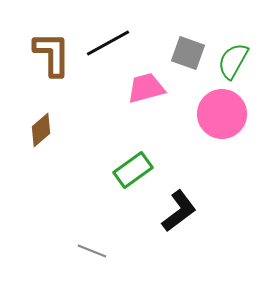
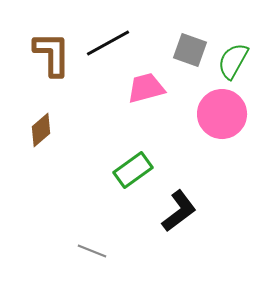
gray square: moved 2 px right, 3 px up
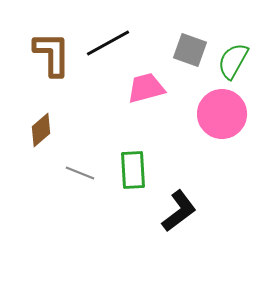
green rectangle: rotated 57 degrees counterclockwise
gray line: moved 12 px left, 78 px up
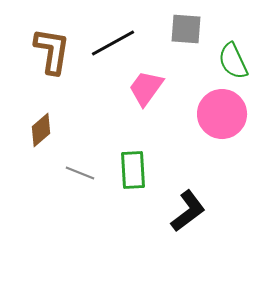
black line: moved 5 px right
gray square: moved 4 px left, 21 px up; rotated 16 degrees counterclockwise
brown L-shape: moved 3 px up; rotated 9 degrees clockwise
green semicircle: rotated 54 degrees counterclockwise
pink trapezoid: rotated 39 degrees counterclockwise
black L-shape: moved 9 px right
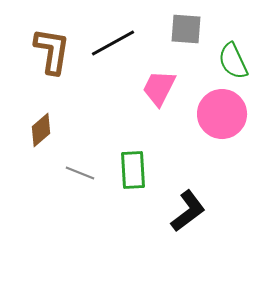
pink trapezoid: moved 13 px right; rotated 9 degrees counterclockwise
